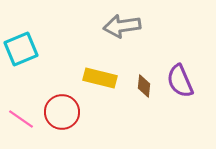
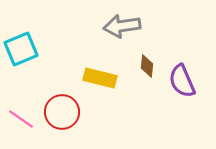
purple semicircle: moved 2 px right
brown diamond: moved 3 px right, 20 px up
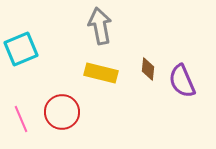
gray arrow: moved 22 px left; rotated 87 degrees clockwise
brown diamond: moved 1 px right, 3 px down
yellow rectangle: moved 1 px right, 5 px up
pink line: rotated 32 degrees clockwise
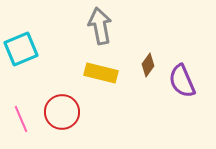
brown diamond: moved 4 px up; rotated 30 degrees clockwise
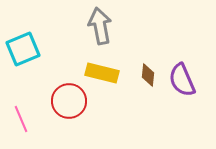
cyan square: moved 2 px right
brown diamond: moved 10 px down; rotated 30 degrees counterclockwise
yellow rectangle: moved 1 px right
purple semicircle: moved 1 px up
red circle: moved 7 px right, 11 px up
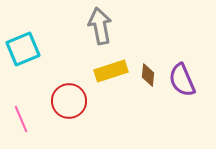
yellow rectangle: moved 9 px right, 2 px up; rotated 32 degrees counterclockwise
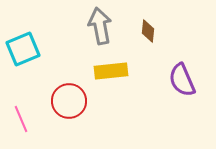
yellow rectangle: rotated 12 degrees clockwise
brown diamond: moved 44 px up
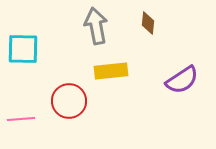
gray arrow: moved 4 px left
brown diamond: moved 8 px up
cyan square: rotated 24 degrees clockwise
purple semicircle: rotated 100 degrees counterclockwise
pink line: rotated 72 degrees counterclockwise
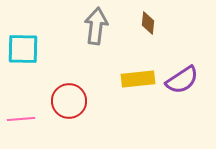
gray arrow: rotated 18 degrees clockwise
yellow rectangle: moved 27 px right, 8 px down
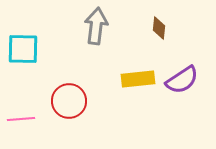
brown diamond: moved 11 px right, 5 px down
